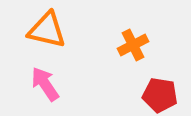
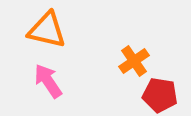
orange cross: moved 1 px right, 16 px down; rotated 8 degrees counterclockwise
pink arrow: moved 3 px right, 3 px up
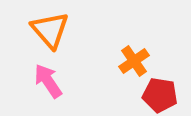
orange triangle: moved 3 px right; rotated 36 degrees clockwise
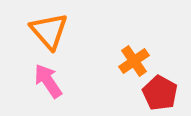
orange triangle: moved 1 px left, 1 px down
red pentagon: moved 2 px up; rotated 20 degrees clockwise
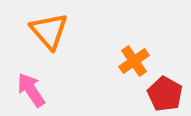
pink arrow: moved 17 px left, 9 px down
red pentagon: moved 5 px right, 1 px down
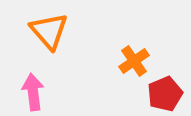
pink arrow: moved 2 px right, 2 px down; rotated 27 degrees clockwise
red pentagon: rotated 20 degrees clockwise
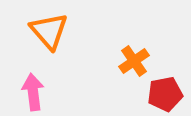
red pentagon: rotated 12 degrees clockwise
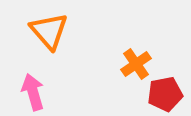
orange cross: moved 2 px right, 3 px down
pink arrow: rotated 9 degrees counterclockwise
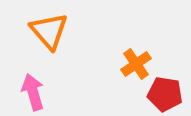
red pentagon: rotated 20 degrees clockwise
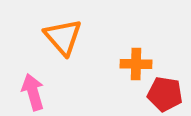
orange triangle: moved 14 px right, 6 px down
orange cross: rotated 36 degrees clockwise
